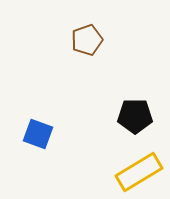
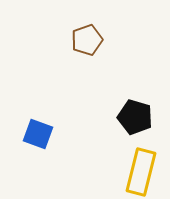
black pentagon: moved 1 px down; rotated 16 degrees clockwise
yellow rectangle: moved 2 px right; rotated 45 degrees counterclockwise
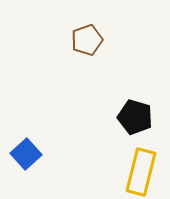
blue square: moved 12 px left, 20 px down; rotated 28 degrees clockwise
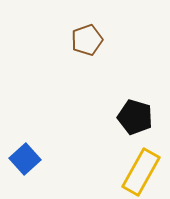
blue square: moved 1 px left, 5 px down
yellow rectangle: rotated 15 degrees clockwise
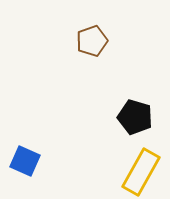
brown pentagon: moved 5 px right, 1 px down
blue square: moved 2 px down; rotated 24 degrees counterclockwise
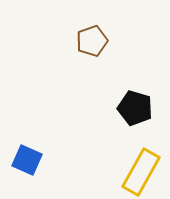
black pentagon: moved 9 px up
blue square: moved 2 px right, 1 px up
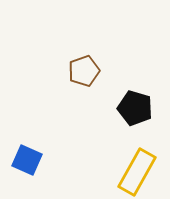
brown pentagon: moved 8 px left, 30 px down
yellow rectangle: moved 4 px left
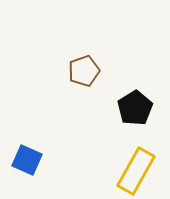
black pentagon: rotated 24 degrees clockwise
yellow rectangle: moved 1 px left, 1 px up
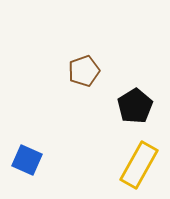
black pentagon: moved 2 px up
yellow rectangle: moved 3 px right, 6 px up
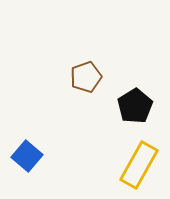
brown pentagon: moved 2 px right, 6 px down
blue square: moved 4 px up; rotated 16 degrees clockwise
